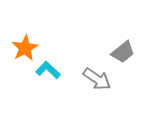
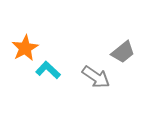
gray arrow: moved 1 px left, 2 px up
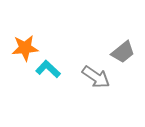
orange star: rotated 24 degrees clockwise
cyan L-shape: moved 1 px up
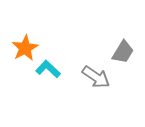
orange star: rotated 24 degrees counterclockwise
gray trapezoid: rotated 20 degrees counterclockwise
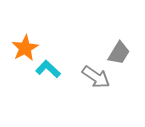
gray trapezoid: moved 4 px left, 1 px down
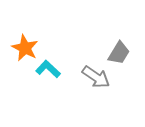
orange star: rotated 16 degrees counterclockwise
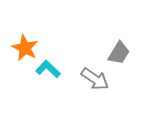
gray arrow: moved 1 px left, 2 px down
